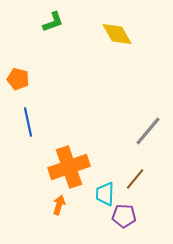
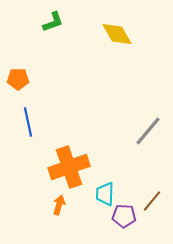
orange pentagon: rotated 15 degrees counterclockwise
brown line: moved 17 px right, 22 px down
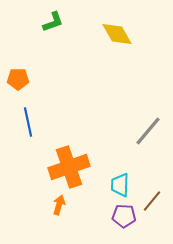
cyan trapezoid: moved 15 px right, 9 px up
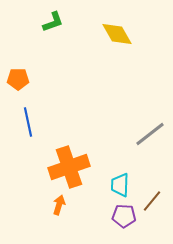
gray line: moved 2 px right, 3 px down; rotated 12 degrees clockwise
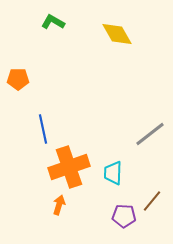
green L-shape: rotated 130 degrees counterclockwise
blue line: moved 15 px right, 7 px down
cyan trapezoid: moved 7 px left, 12 px up
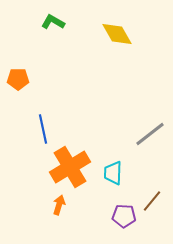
orange cross: moved 1 px right; rotated 12 degrees counterclockwise
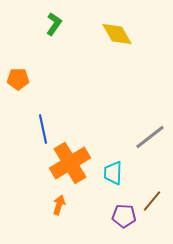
green L-shape: moved 1 px right, 2 px down; rotated 95 degrees clockwise
gray line: moved 3 px down
orange cross: moved 4 px up
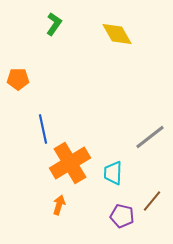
purple pentagon: moved 2 px left; rotated 10 degrees clockwise
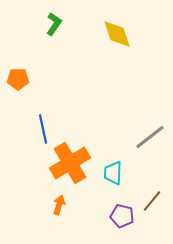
yellow diamond: rotated 12 degrees clockwise
